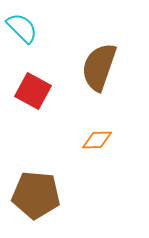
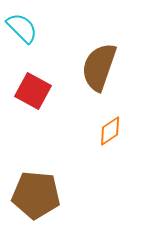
orange diamond: moved 13 px right, 9 px up; rotated 32 degrees counterclockwise
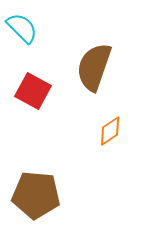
brown semicircle: moved 5 px left
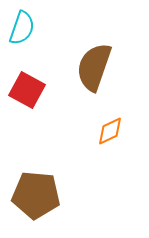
cyan semicircle: rotated 64 degrees clockwise
red square: moved 6 px left, 1 px up
orange diamond: rotated 8 degrees clockwise
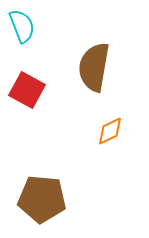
cyan semicircle: moved 2 px up; rotated 40 degrees counterclockwise
brown semicircle: rotated 9 degrees counterclockwise
brown pentagon: moved 6 px right, 4 px down
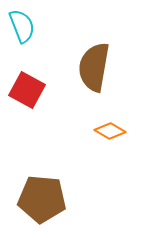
orange diamond: rotated 56 degrees clockwise
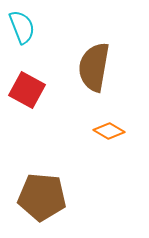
cyan semicircle: moved 1 px down
orange diamond: moved 1 px left
brown pentagon: moved 2 px up
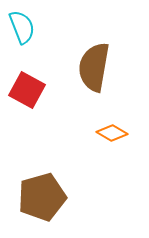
orange diamond: moved 3 px right, 2 px down
brown pentagon: rotated 21 degrees counterclockwise
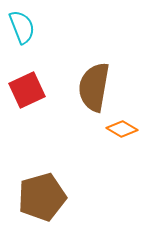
brown semicircle: moved 20 px down
red square: rotated 36 degrees clockwise
orange diamond: moved 10 px right, 4 px up
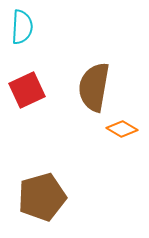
cyan semicircle: rotated 24 degrees clockwise
